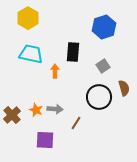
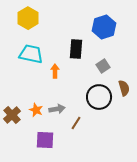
black rectangle: moved 3 px right, 3 px up
gray arrow: moved 2 px right; rotated 14 degrees counterclockwise
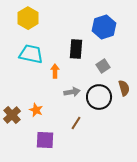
gray arrow: moved 15 px right, 17 px up
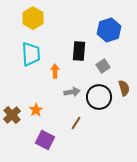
yellow hexagon: moved 5 px right
blue hexagon: moved 5 px right, 3 px down
black rectangle: moved 3 px right, 2 px down
cyan trapezoid: rotated 75 degrees clockwise
orange star: rotated 16 degrees clockwise
purple square: rotated 24 degrees clockwise
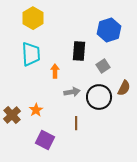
brown semicircle: rotated 42 degrees clockwise
brown line: rotated 32 degrees counterclockwise
